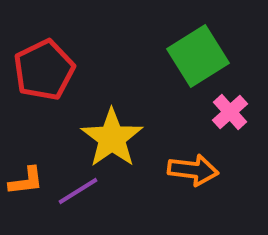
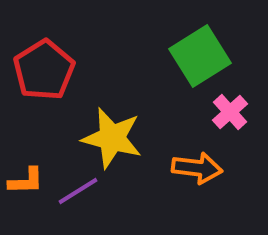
green square: moved 2 px right
red pentagon: rotated 6 degrees counterclockwise
yellow star: rotated 22 degrees counterclockwise
orange arrow: moved 4 px right, 2 px up
orange L-shape: rotated 6 degrees clockwise
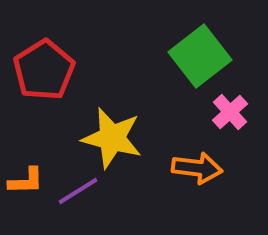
green square: rotated 6 degrees counterclockwise
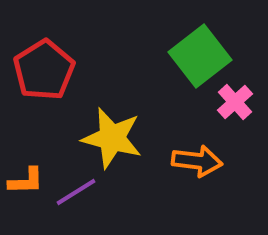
pink cross: moved 5 px right, 10 px up
orange arrow: moved 7 px up
purple line: moved 2 px left, 1 px down
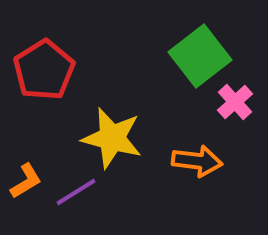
orange L-shape: rotated 30 degrees counterclockwise
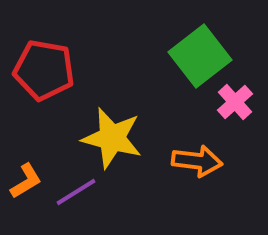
red pentagon: rotated 30 degrees counterclockwise
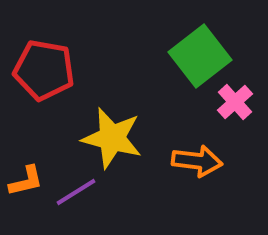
orange L-shape: rotated 18 degrees clockwise
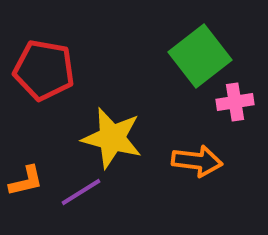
pink cross: rotated 33 degrees clockwise
purple line: moved 5 px right
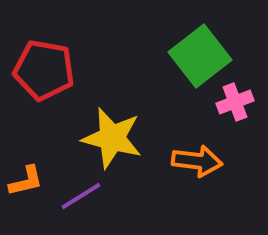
pink cross: rotated 12 degrees counterclockwise
purple line: moved 4 px down
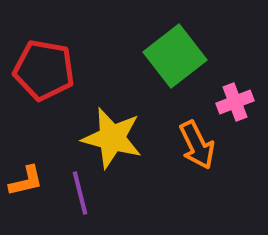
green square: moved 25 px left
orange arrow: moved 16 px up; rotated 57 degrees clockwise
purple line: moved 1 px left, 3 px up; rotated 72 degrees counterclockwise
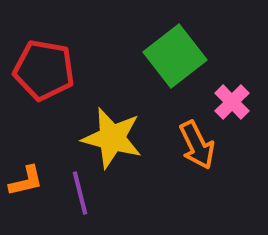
pink cross: moved 3 px left; rotated 24 degrees counterclockwise
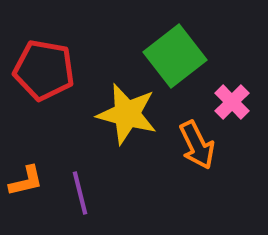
yellow star: moved 15 px right, 24 px up
